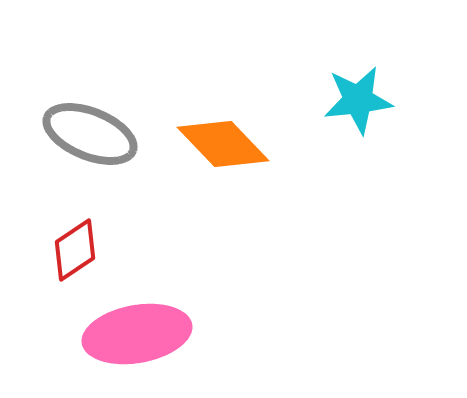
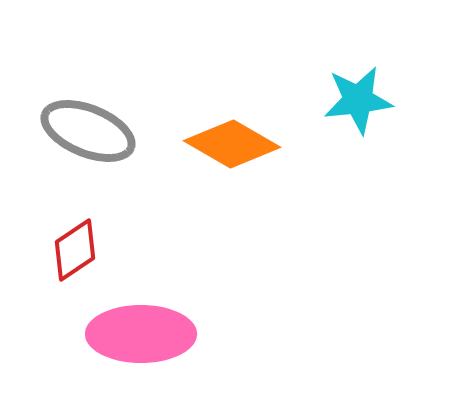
gray ellipse: moved 2 px left, 3 px up
orange diamond: moved 9 px right; rotated 16 degrees counterclockwise
pink ellipse: moved 4 px right; rotated 10 degrees clockwise
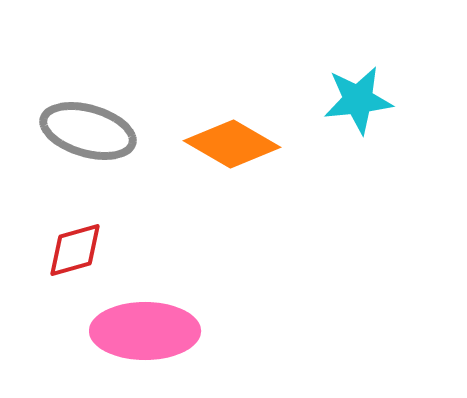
gray ellipse: rotated 6 degrees counterclockwise
red diamond: rotated 18 degrees clockwise
pink ellipse: moved 4 px right, 3 px up
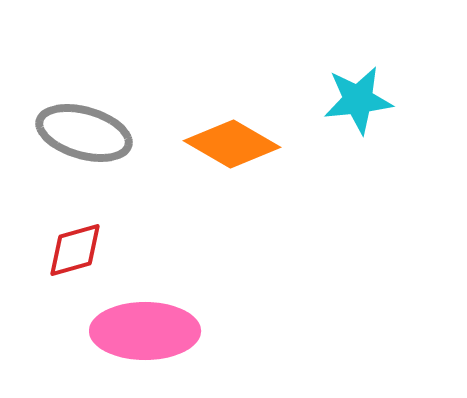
gray ellipse: moved 4 px left, 2 px down
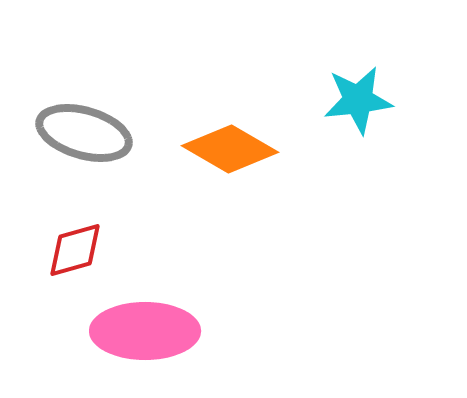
orange diamond: moved 2 px left, 5 px down
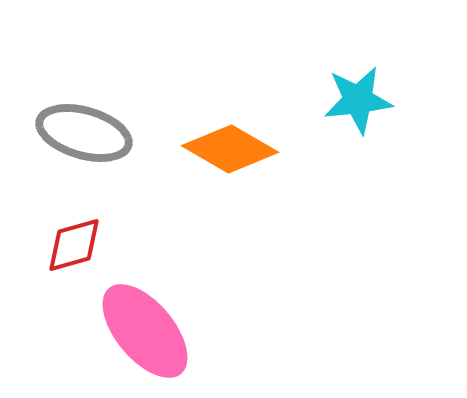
red diamond: moved 1 px left, 5 px up
pink ellipse: rotated 50 degrees clockwise
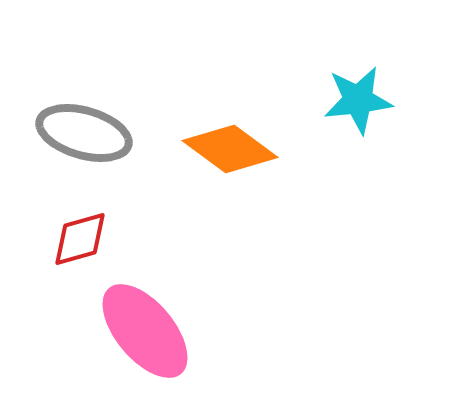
orange diamond: rotated 6 degrees clockwise
red diamond: moved 6 px right, 6 px up
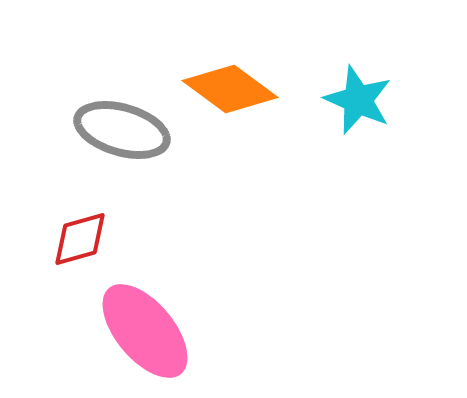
cyan star: rotated 30 degrees clockwise
gray ellipse: moved 38 px right, 3 px up
orange diamond: moved 60 px up
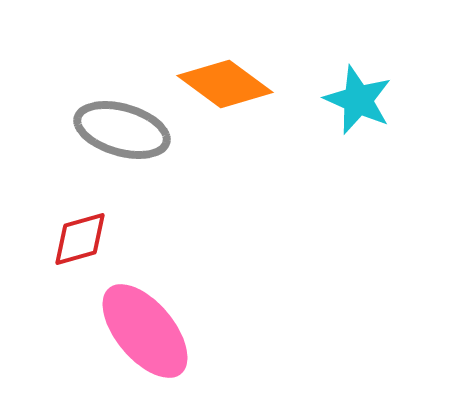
orange diamond: moved 5 px left, 5 px up
